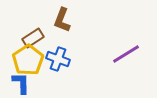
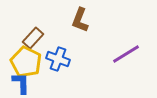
brown L-shape: moved 18 px right
brown rectangle: rotated 15 degrees counterclockwise
yellow pentagon: moved 2 px left, 2 px down; rotated 12 degrees counterclockwise
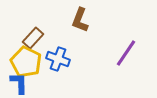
purple line: moved 1 px up; rotated 24 degrees counterclockwise
blue L-shape: moved 2 px left
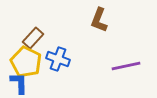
brown L-shape: moved 19 px right
purple line: moved 13 px down; rotated 44 degrees clockwise
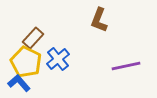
blue cross: rotated 30 degrees clockwise
blue L-shape: rotated 40 degrees counterclockwise
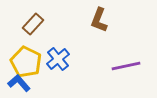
brown rectangle: moved 14 px up
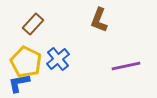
blue L-shape: rotated 60 degrees counterclockwise
